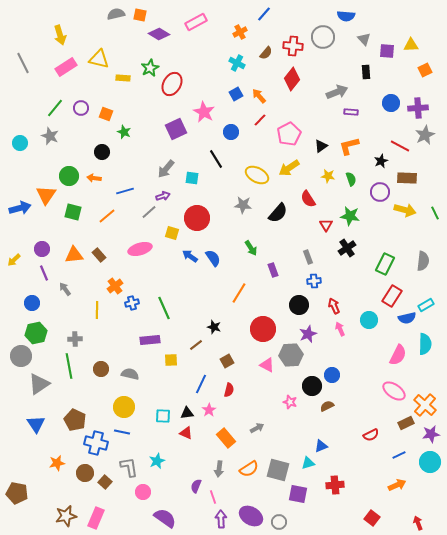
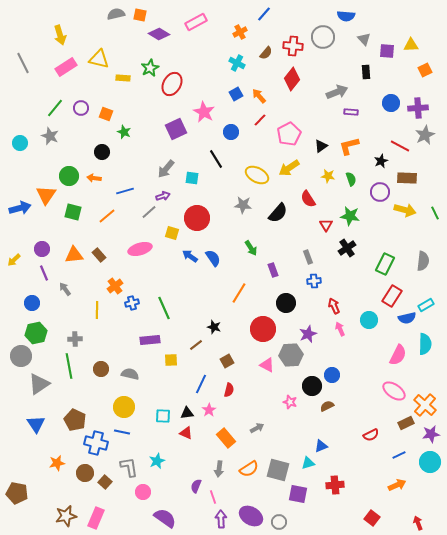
black circle at (299, 305): moved 13 px left, 2 px up
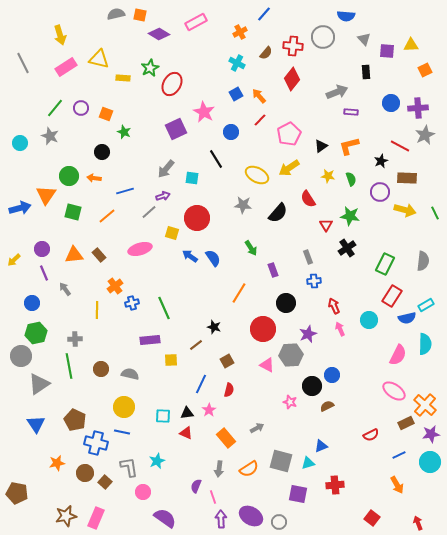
gray square at (278, 470): moved 3 px right, 9 px up
orange arrow at (397, 485): rotated 84 degrees clockwise
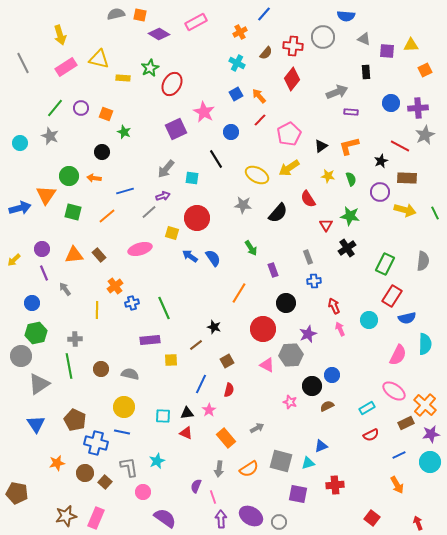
gray triangle at (364, 39): rotated 24 degrees counterclockwise
cyan rectangle at (426, 305): moved 59 px left, 103 px down
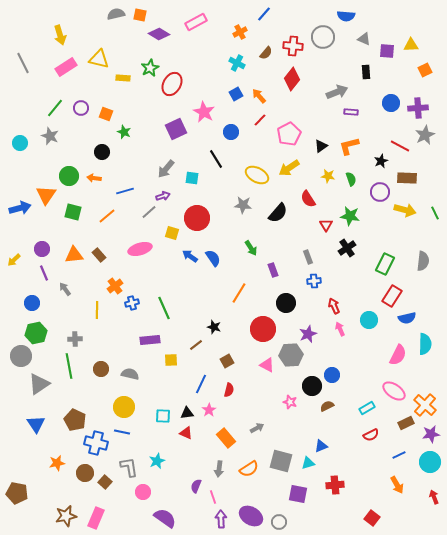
red arrow at (418, 523): moved 16 px right, 26 px up
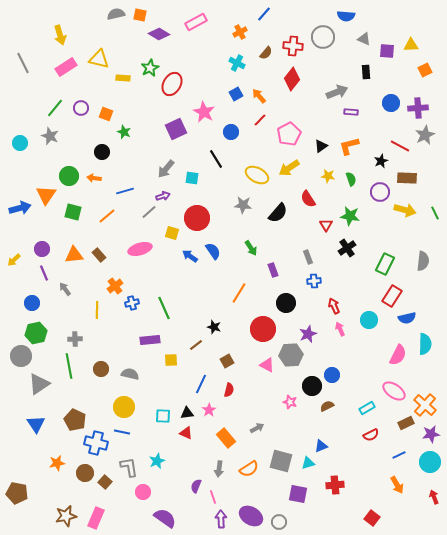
blue semicircle at (213, 258): moved 7 px up
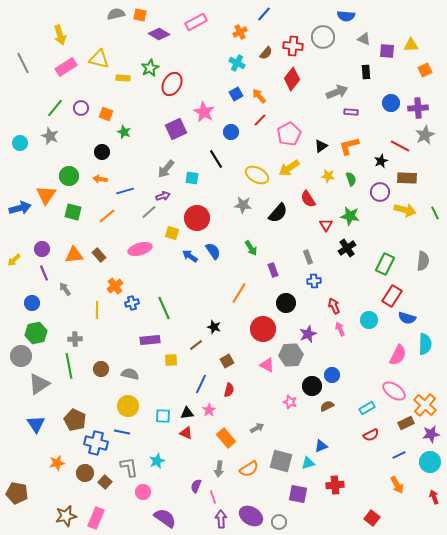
orange arrow at (94, 178): moved 6 px right, 1 px down
blue semicircle at (407, 318): rotated 30 degrees clockwise
yellow circle at (124, 407): moved 4 px right, 1 px up
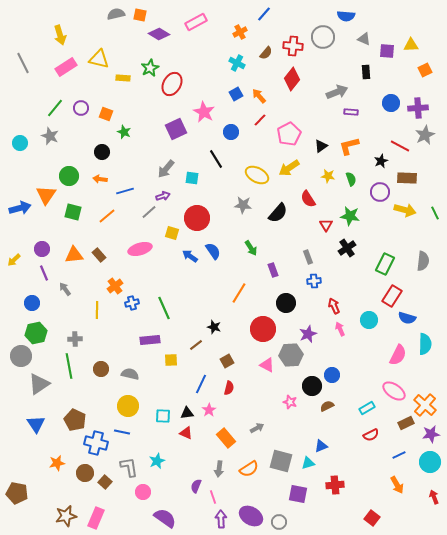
red semicircle at (229, 390): moved 2 px up
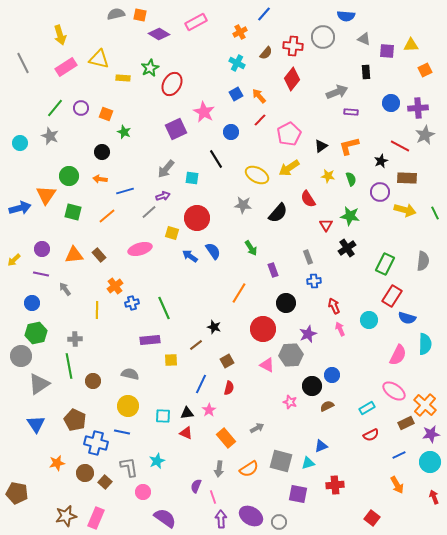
purple line at (44, 273): moved 3 px left, 1 px down; rotated 56 degrees counterclockwise
brown circle at (101, 369): moved 8 px left, 12 px down
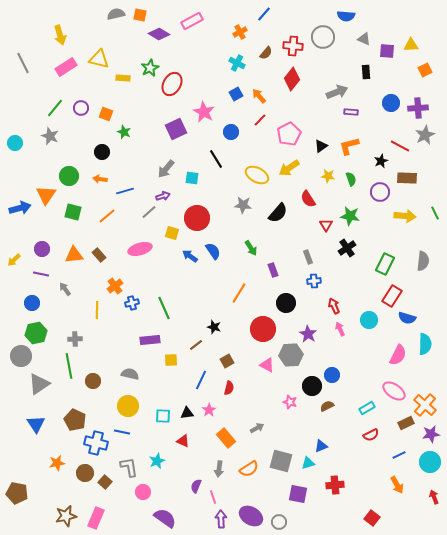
pink rectangle at (196, 22): moved 4 px left, 1 px up
cyan circle at (20, 143): moved 5 px left
yellow arrow at (405, 210): moved 6 px down; rotated 10 degrees counterclockwise
purple star at (308, 334): rotated 18 degrees counterclockwise
blue line at (201, 384): moved 4 px up
red triangle at (186, 433): moved 3 px left, 8 px down
